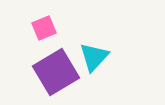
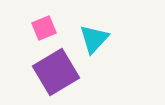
cyan triangle: moved 18 px up
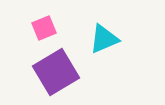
cyan triangle: moved 10 px right; rotated 24 degrees clockwise
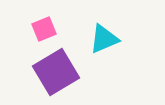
pink square: moved 1 px down
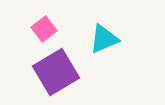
pink square: rotated 15 degrees counterclockwise
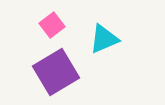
pink square: moved 8 px right, 4 px up
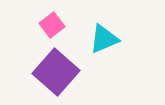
purple square: rotated 18 degrees counterclockwise
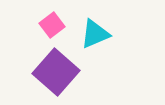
cyan triangle: moved 9 px left, 5 px up
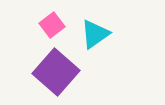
cyan triangle: rotated 12 degrees counterclockwise
